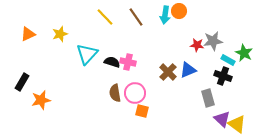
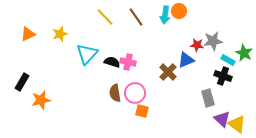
blue triangle: moved 2 px left, 10 px up
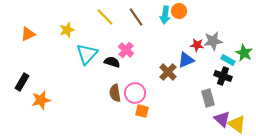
yellow star: moved 7 px right, 4 px up
pink cross: moved 2 px left, 12 px up; rotated 28 degrees clockwise
